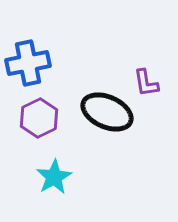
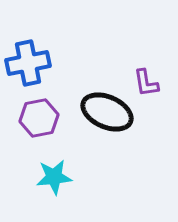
purple hexagon: rotated 15 degrees clockwise
cyan star: rotated 24 degrees clockwise
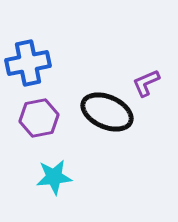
purple L-shape: rotated 76 degrees clockwise
